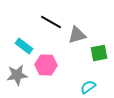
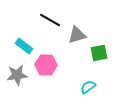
black line: moved 1 px left, 2 px up
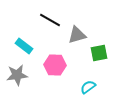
pink hexagon: moved 9 px right
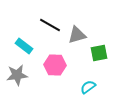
black line: moved 5 px down
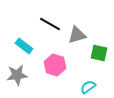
black line: moved 1 px up
green square: rotated 24 degrees clockwise
pink hexagon: rotated 15 degrees clockwise
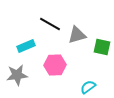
cyan rectangle: moved 2 px right; rotated 60 degrees counterclockwise
green square: moved 3 px right, 6 px up
pink hexagon: rotated 20 degrees counterclockwise
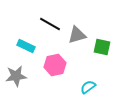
cyan rectangle: rotated 48 degrees clockwise
pink hexagon: rotated 10 degrees counterclockwise
gray star: moved 1 px left, 1 px down
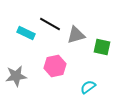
gray triangle: moved 1 px left
cyan rectangle: moved 13 px up
pink hexagon: moved 1 px down
